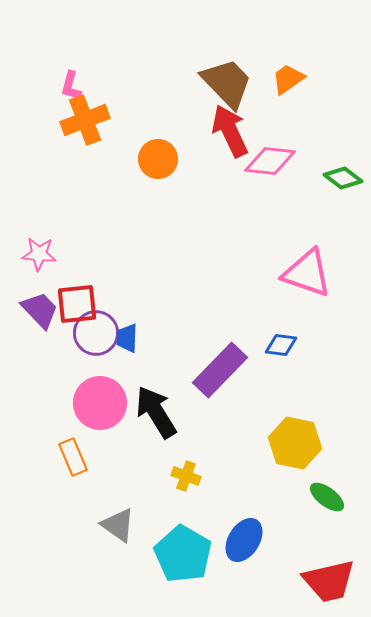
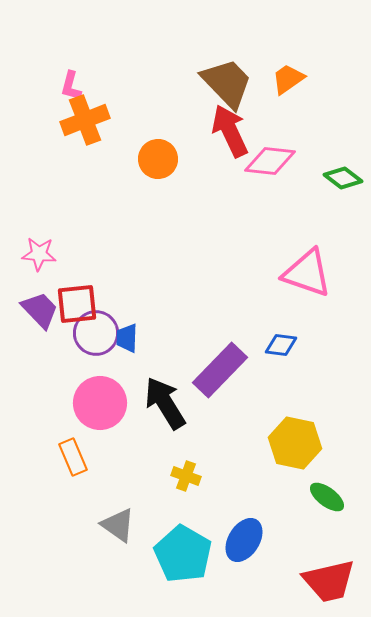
black arrow: moved 9 px right, 9 px up
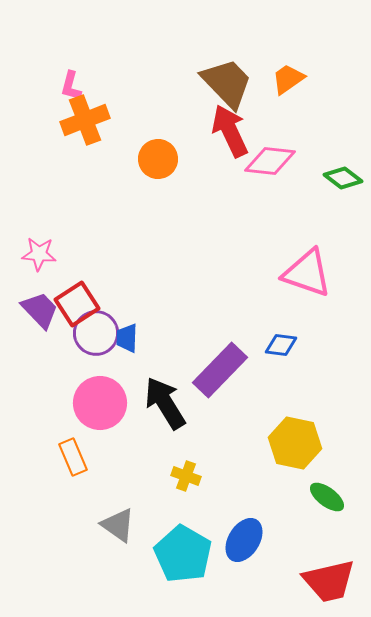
red square: rotated 27 degrees counterclockwise
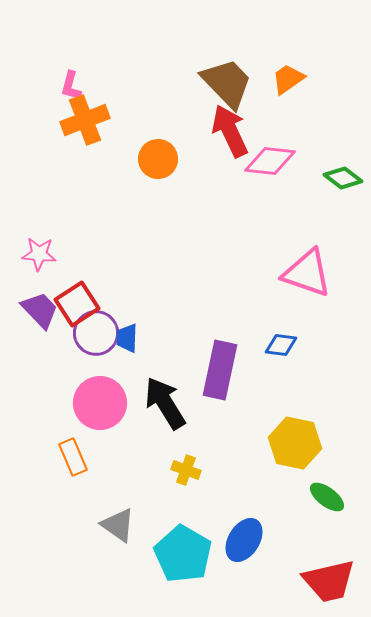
purple rectangle: rotated 32 degrees counterclockwise
yellow cross: moved 6 px up
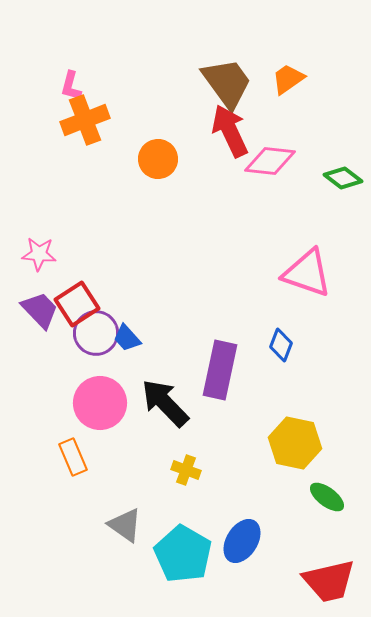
brown trapezoid: rotated 8 degrees clockwise
blue trapezoid: rotated 44 degrees counterclockwise
blue diamond: rotated 76 degrees counterclockwise
black arrow: rotated 12 degrees counterclockwise
gray triangle: moved 7 px right
blue ellipse: moved 2 px left, 1 px down
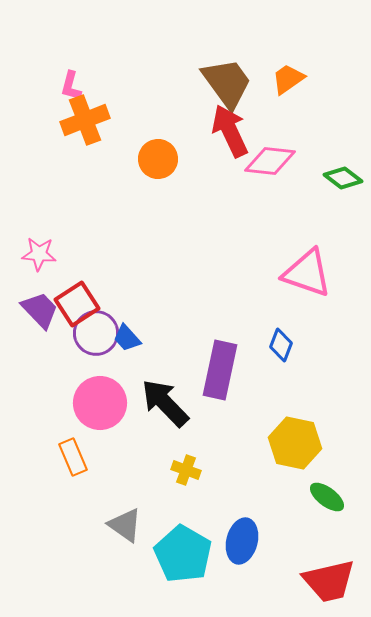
blue ellipse: rotated 18 degrees counterclockwise
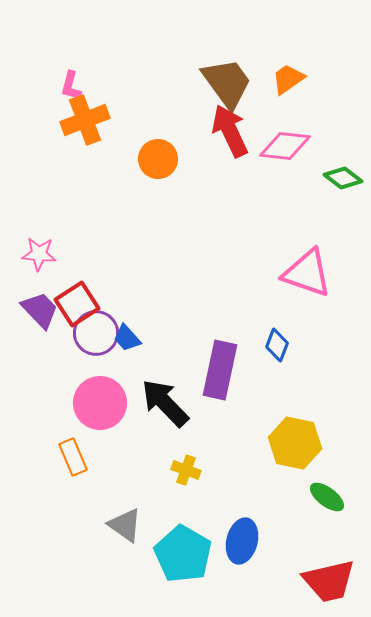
pink diamond: moved 15 px right, 15 px up
blue diamond: moved 4 px left
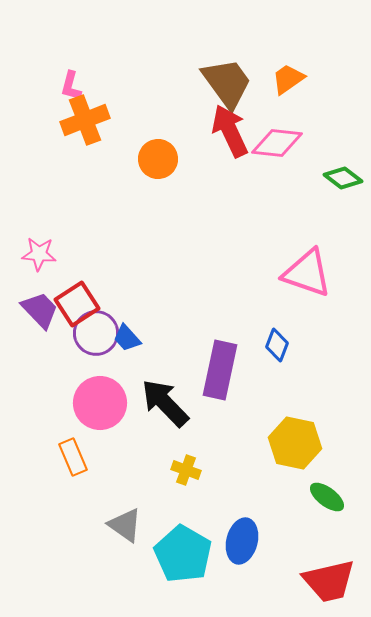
pink diamond: moved 8 px left, 3 px up
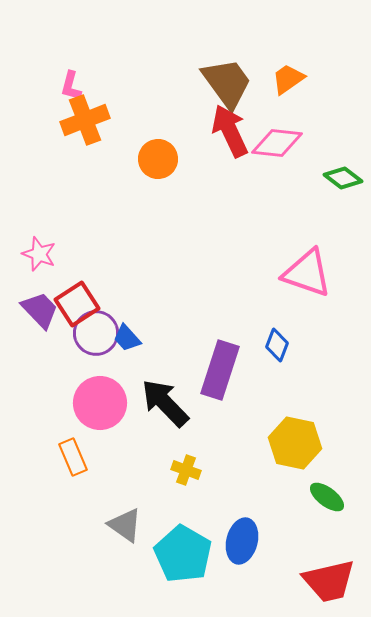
pink star: rotated 16 degrees clockwise
purple rectangle: rotated 6 degrees clockwise
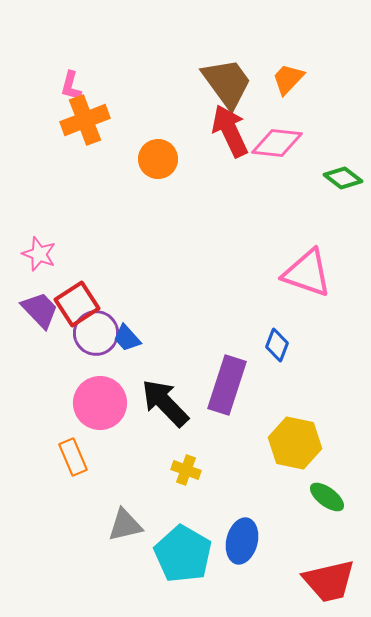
orange trapezoid: rotated 12 degrees counterclockwise
purple rectangle: moved 7 px right, 15 px down
gray triangle: rotated 48 degrees counterclockwise
